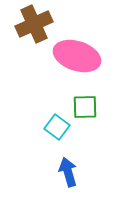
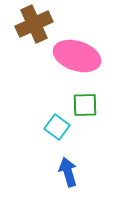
green square: moved 2 px up
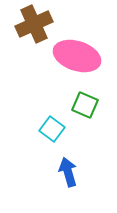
green square: rotated 24 degrees clockwise
cyan square: moved 5 px left, 2 px down
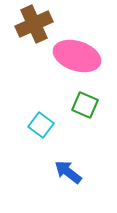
cyan square: moved 11 px left, 4 px up
blue arrow: rotated 36 degrees counterclockwise
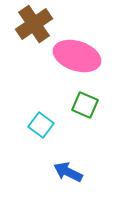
brown cross: rotated 9 degrees counterclockwise
blue arrow: rotated 12 degrees counterclockwise
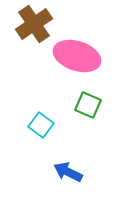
green square: moved 3 px right
